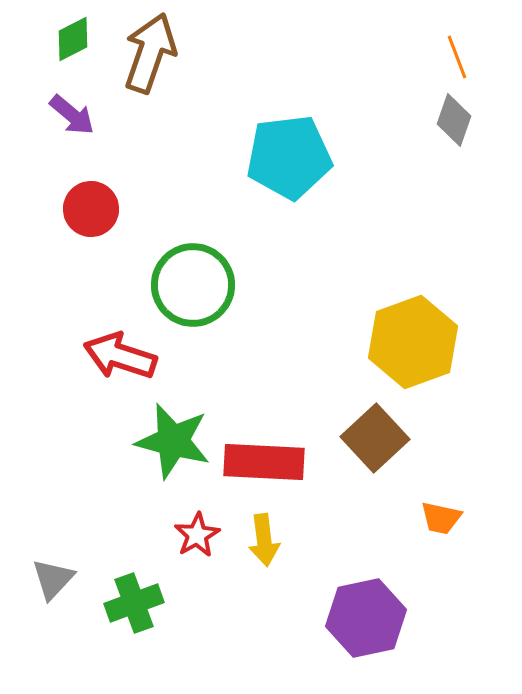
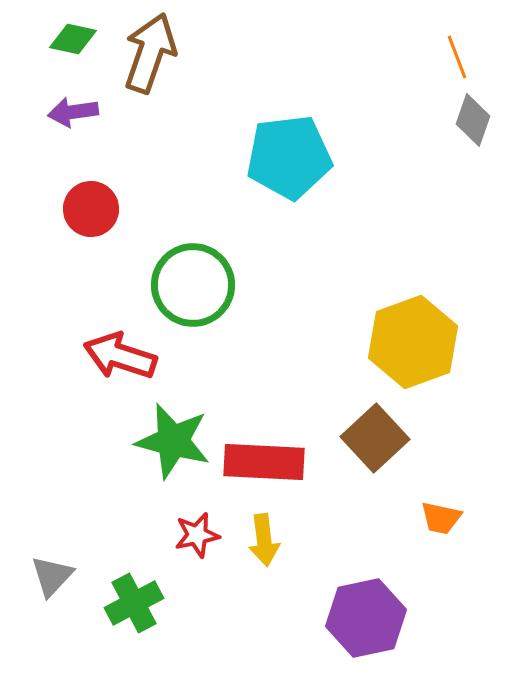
green diamond: rotated 39 degrees clockwise
purple arrow: moved 1 px right, 3 px up; rotated 132 degrees clockwise
gray diamond: moved 19 px right
red star: rotated 18 degrees clockwise
gray triangle: moved 1 px left, 3 px up
green cross: rotated 8 degrees counterclockwise
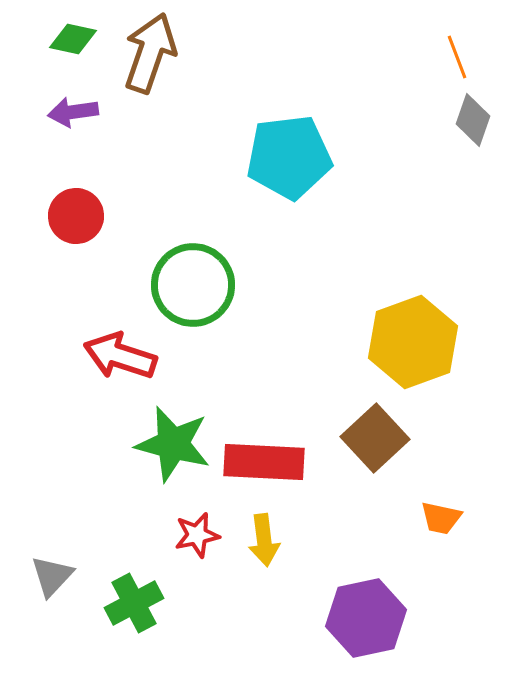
red circle: moved 15 px left, 7 px down
green star: moved 3 px down
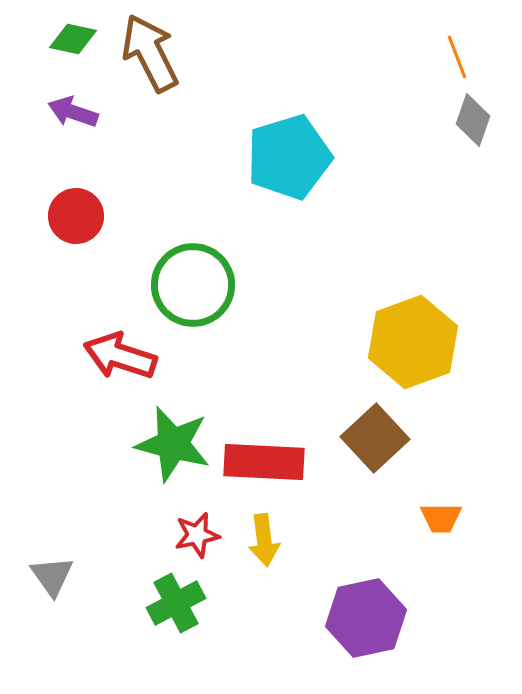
brown arrow: rotated 46 degrees counterclockwise
purple arrow: rotated 27 degrees clockwise
cyan pentagon: rotated 10 degrees counterclockwise
orange trapezoid: rotated 12 degrees counterclockwise
gray triangle: rotated 18 degrees counterclockwise
green cross: moved 42 px right
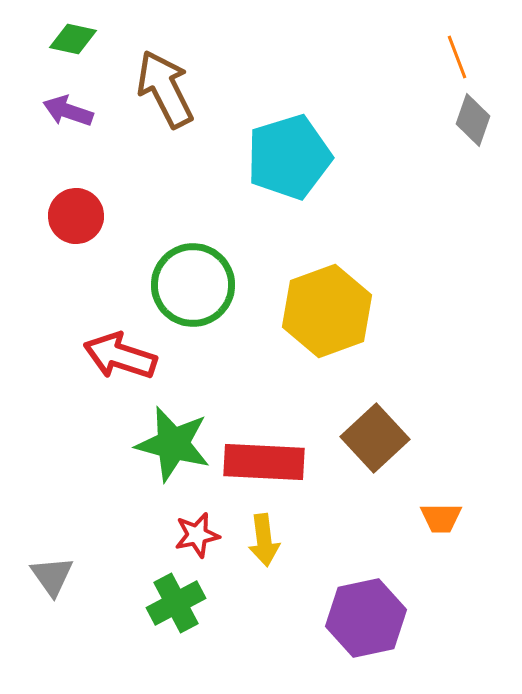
brown arrow: moved 15 px right, 36 px down
purple arrow: moved 5 px left, 1 px up
yellow hexagon: moved 86 px left, 31 px up
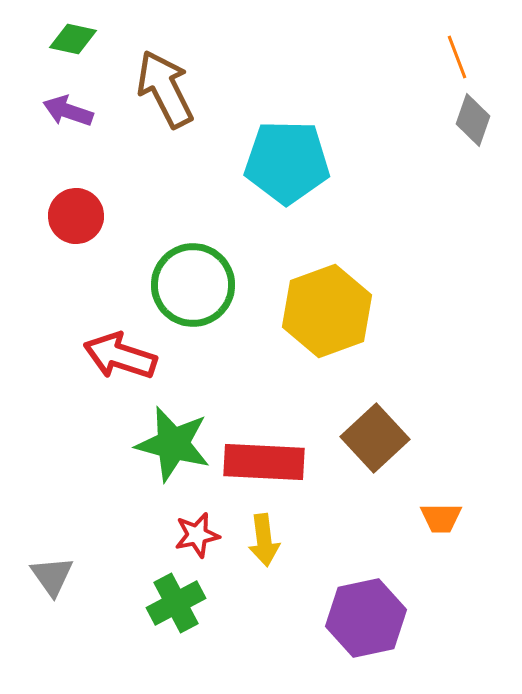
cyan pentagon: moved 2 px left, 5 px down; rotated 18 degrees clockwise
